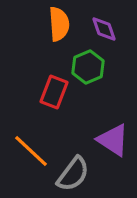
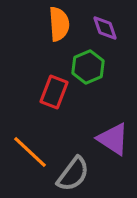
purple diamond: moved 1 px right, 1 px up
purple triangle: moved 1 px up
orange line: moved 1 px left, 1 px down
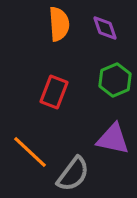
green hexagon: moved 27 px right, 13 px down
purple triangle: rotated 21 degrees counterclockwise
